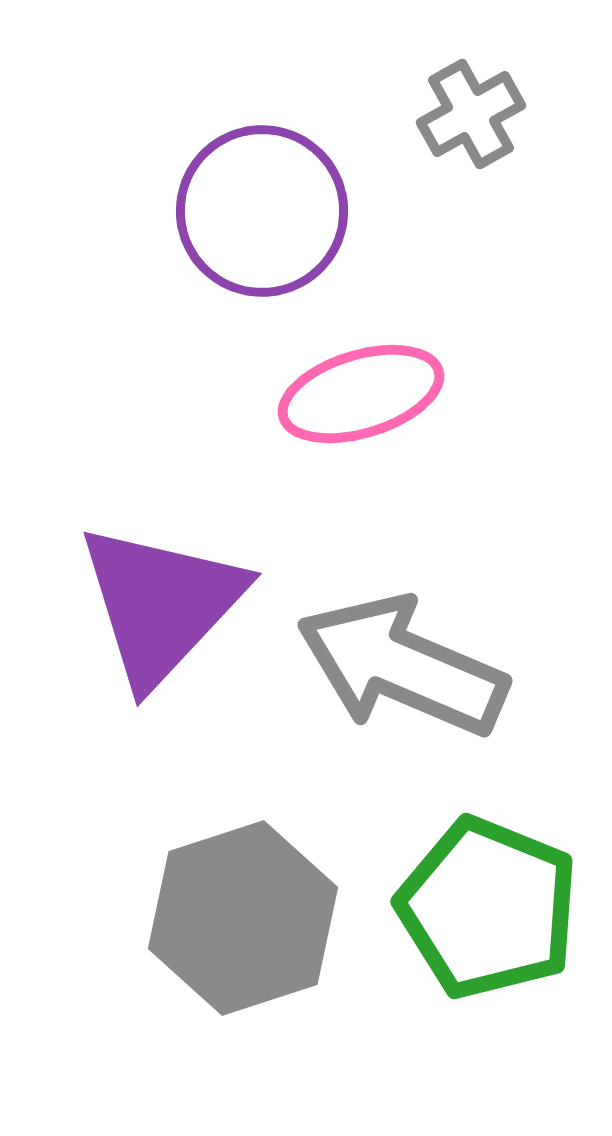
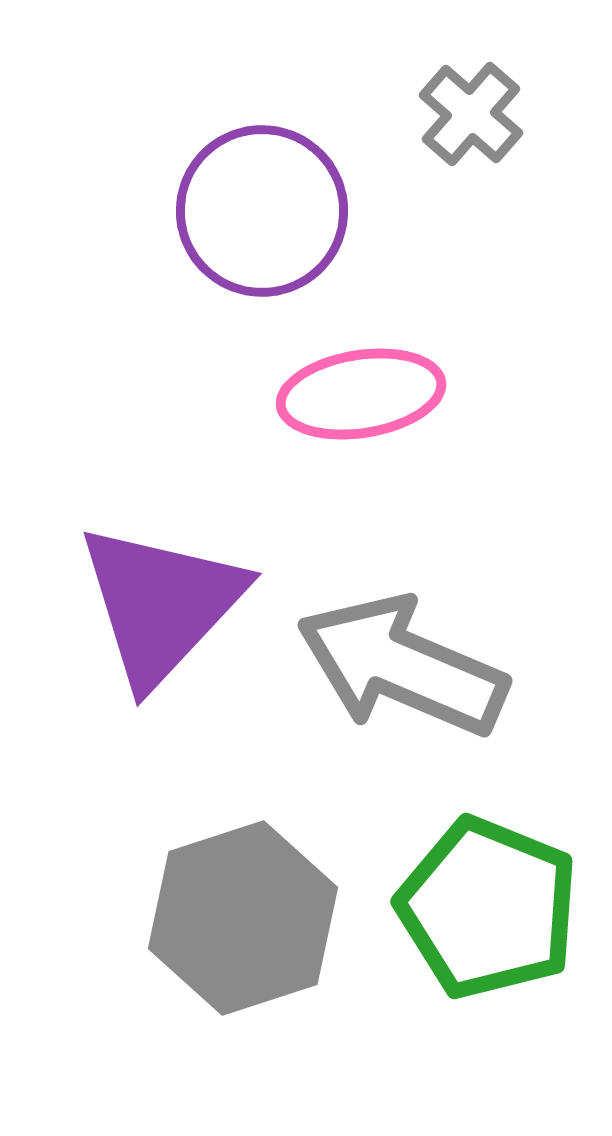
gray cross: rotated 20 degrees counterclockwise
pink ellipse: rotated 8 degrees clockwise
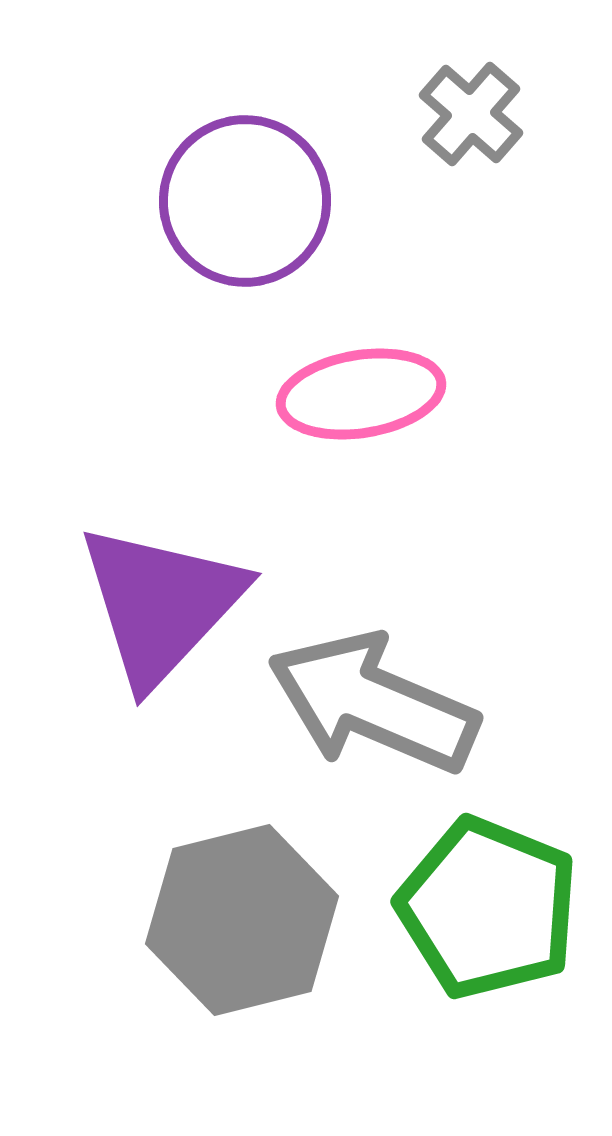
purple circle: moved 17 px left, 10 px up
gray arrow: moved 29 px left, 37 px down
gray hexagon: moved 1 px left, 2 px down; rotated 4 degrees clockwise
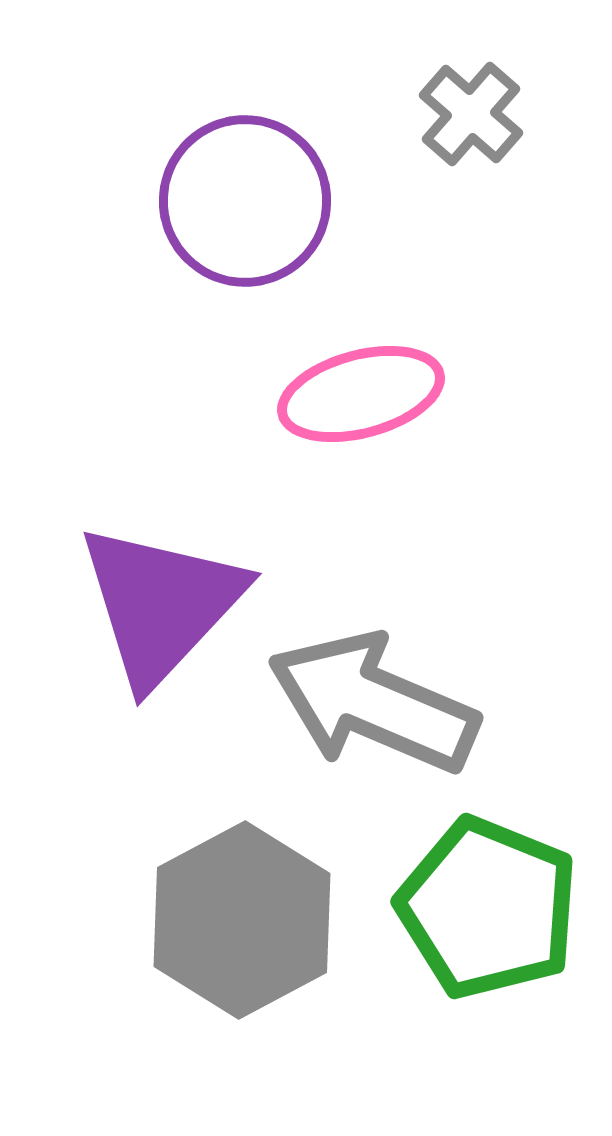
pink ellipse: rotated 6 degrees counterclockwise
gray hexagon: rotated 14 degrees counterclockwise
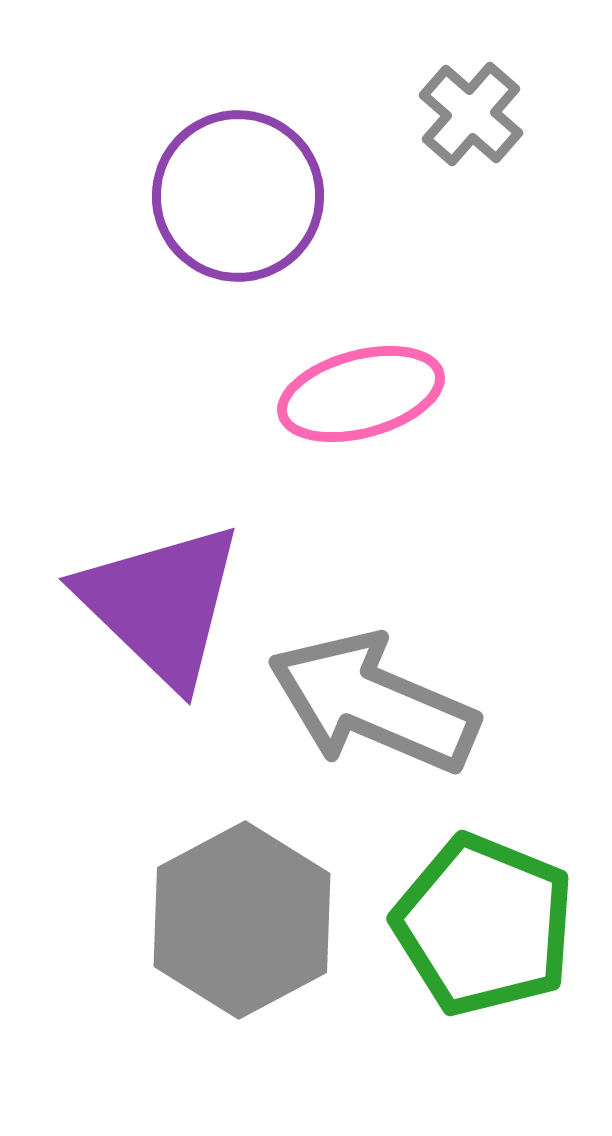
purple circle: moved 7 px left, 5 px up
purple triangle: rotated 29 degrees counterclockwise
green pentagon: moved 4 px left, 17 px down
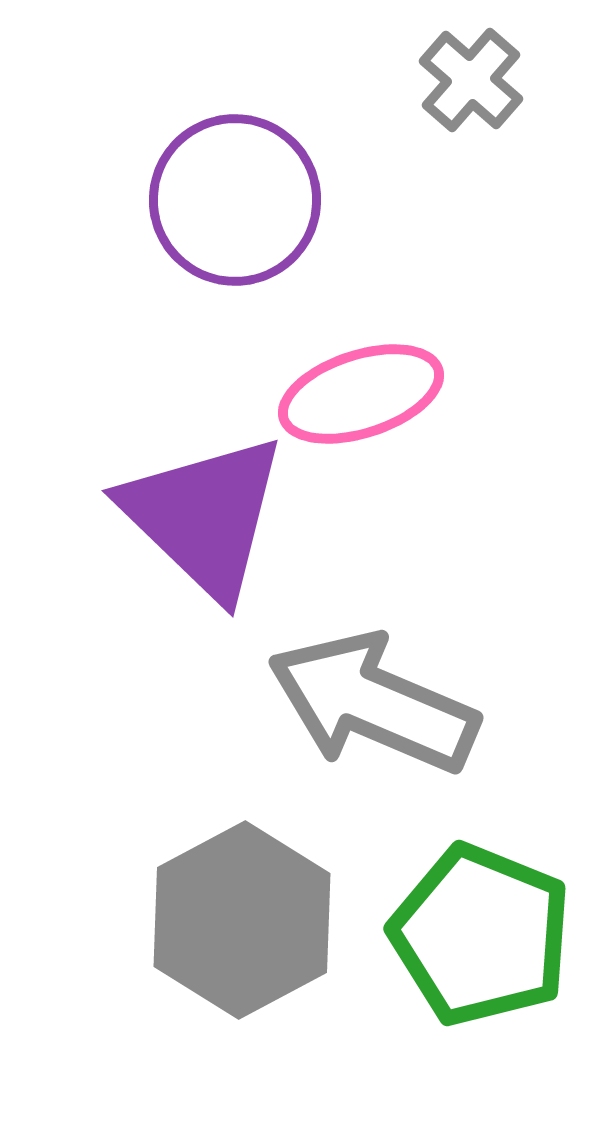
gray cross: moved 34 px up
purple circle: moved 3 px left, 4 px down
pink ellipse: rotated 3 degrees counterclockwise
purple triangle: moved 43 px right, 88 px up
green pentagon: moved 3 px left, 10 px down
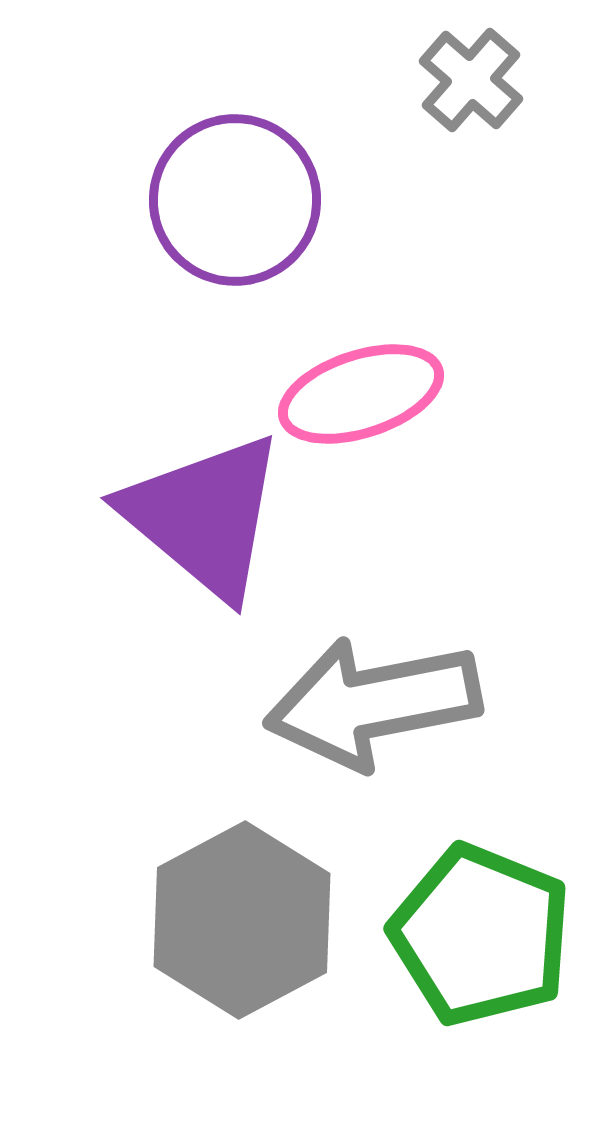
purple triangle: rotated 4 degrees counterclockwise
gray arrow: rotated 34 degrees counterclockwise
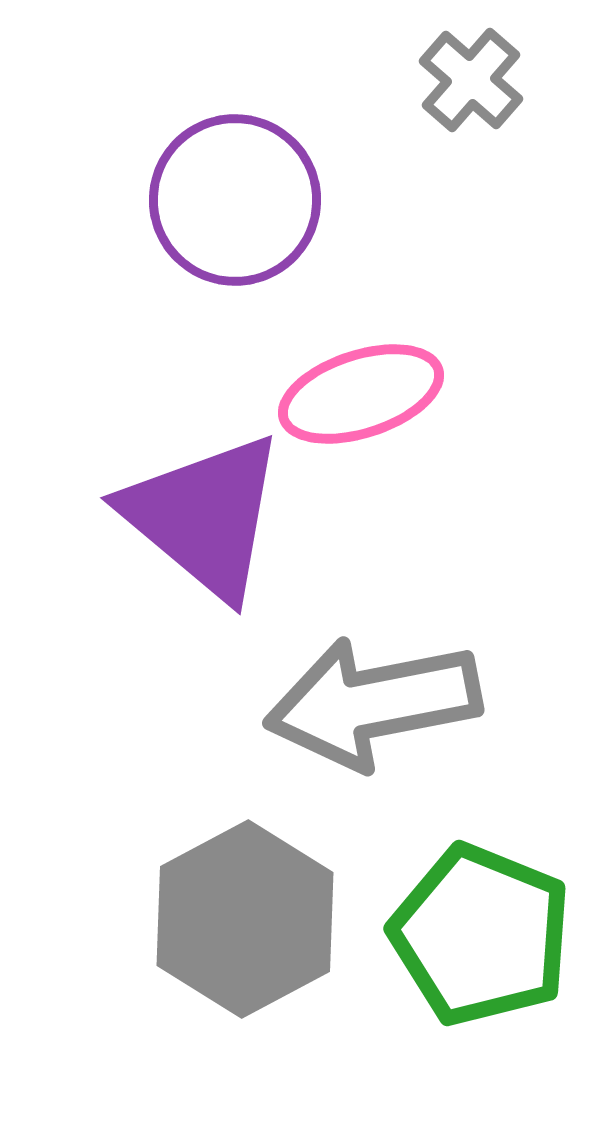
gray hexagon: moved 3 px right, 1 px up
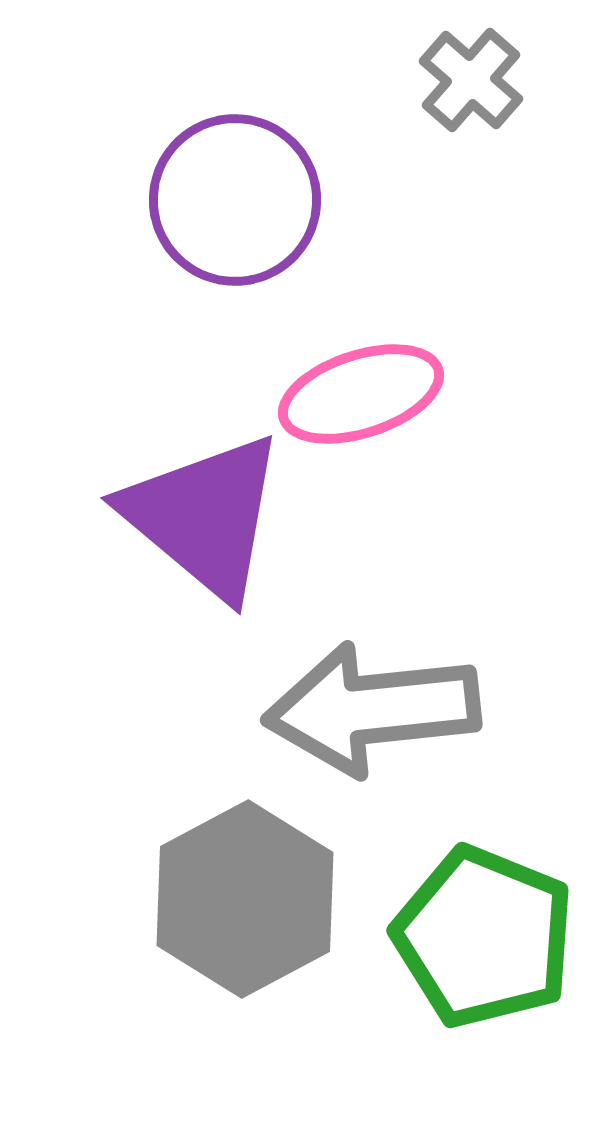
gray arrow: moved 1 px left, 6 px down; rotated 5 degrees clockwise
gray hexagon: moved 20 px up
green pentagon: moved 3 px right, 2 px down
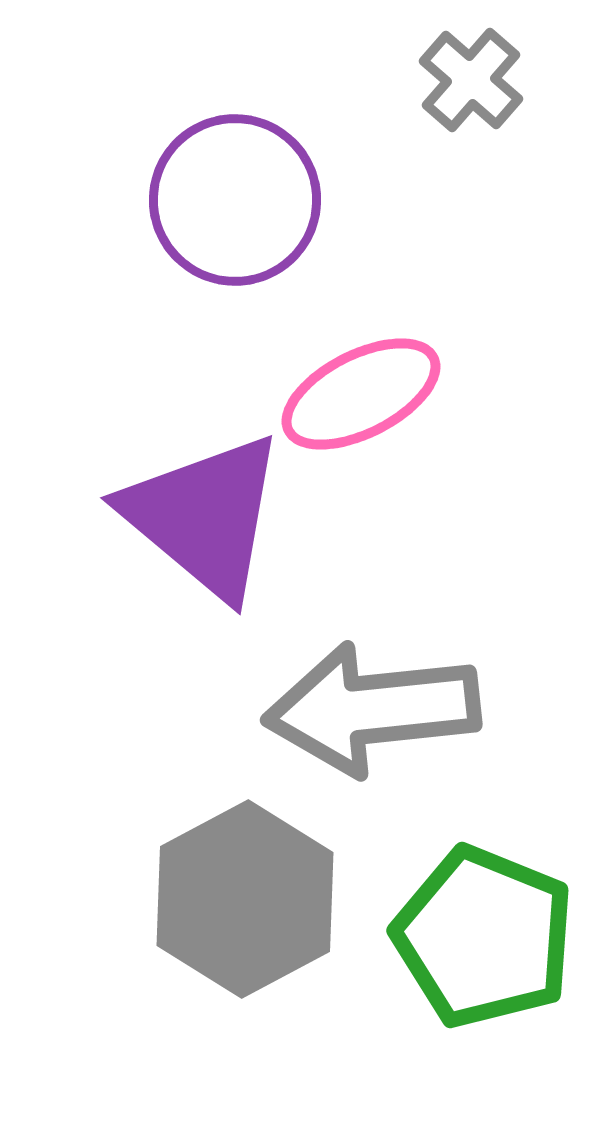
pink ellipse: rotated 9 degrees counterclockwise
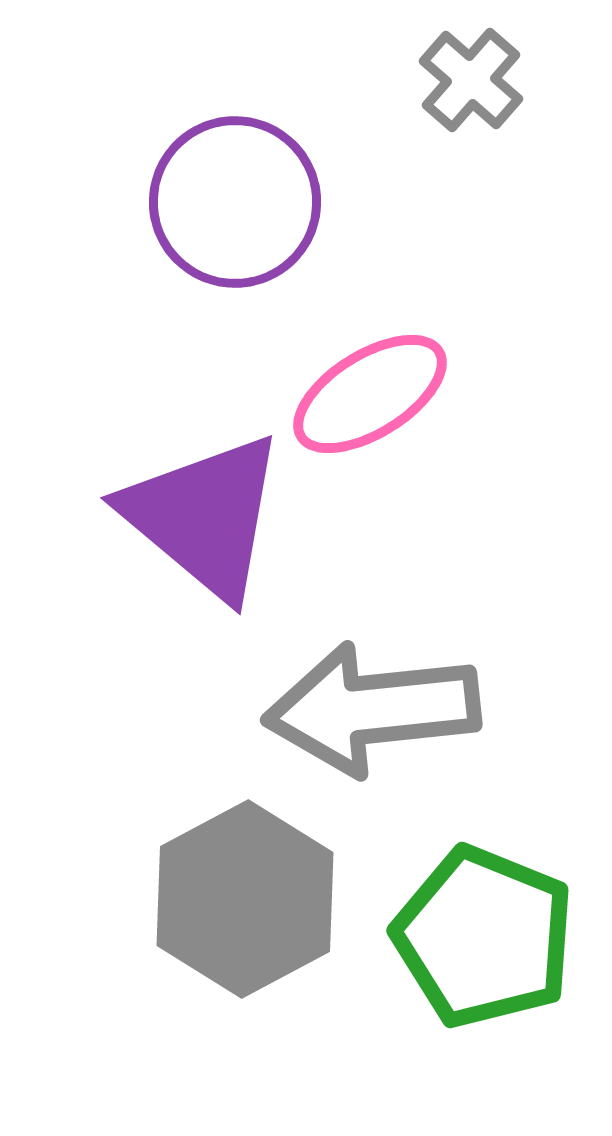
purple circle: moved 2 px down
pink ellipse: moved 9 px right; rotated 5 degrees counterclockwise
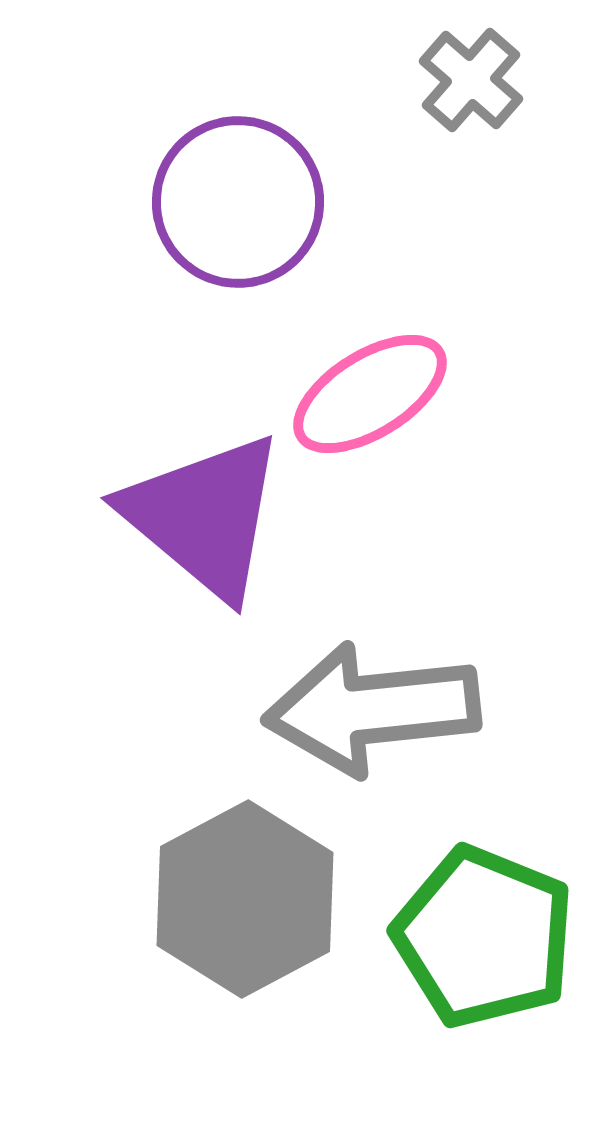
purple circle: moved 3 px right
